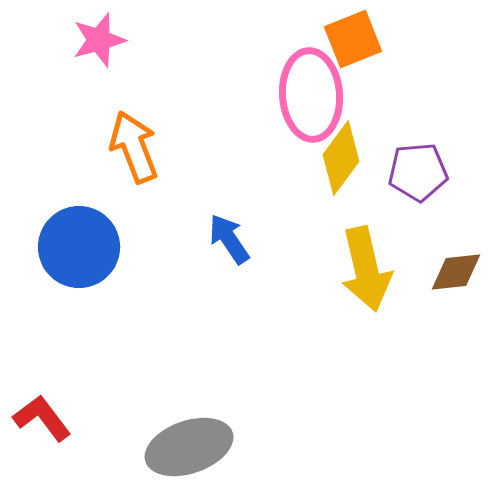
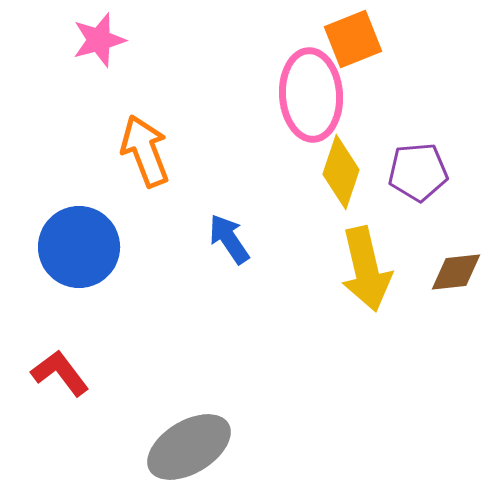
orange arrow: moved 11 px right, 4 px down
yellow diamond: moved 14 px down; rotated 18 degrees counterclockwise
red L-shape: moved 18 px right, 45 px up
gray ellipse: rotated 12 degrees counterclockwise
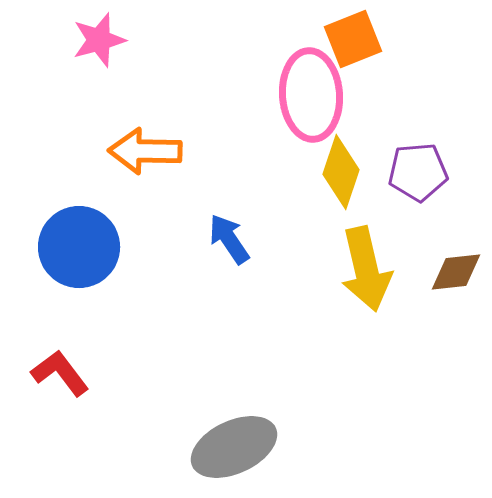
orange arrow: rotated 68 degrees counterclockwise
gray ellipse: moved 45 px right; rotated 6 degrees clockwise
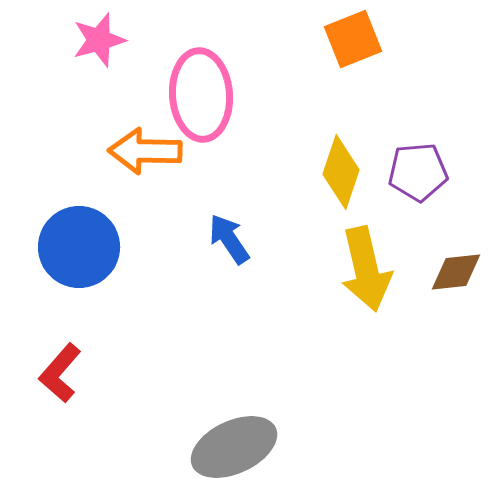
pink ellipse: moved 110 px left
red L-shape: rotated 102 degrees counterclockwise
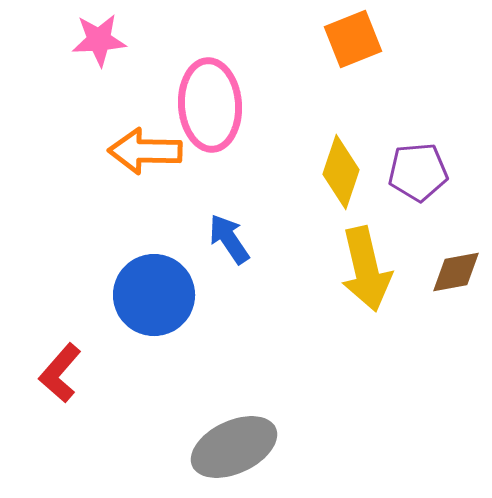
pink star: rotated 12 degrees clockwise
pink ellipse: moved 9 px right, 10 px down
blue circle: moved 75 px right, 48 px down
brown diamond: rotated 4 degrees counterclockwise
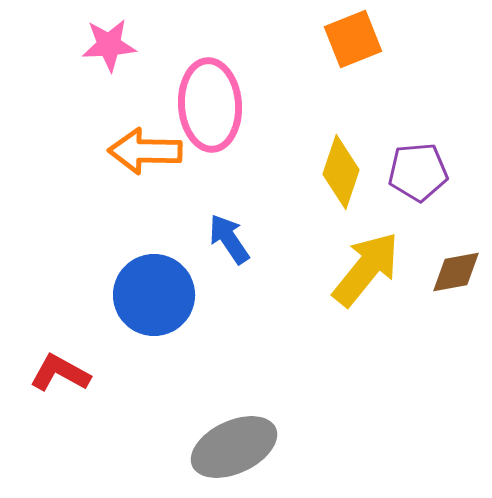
pink star: moved 10 px right, 5 px down
yellow arrow: rotated 128 degrees counterclockwise
red L-shape: rotated 78 degrees clockwise
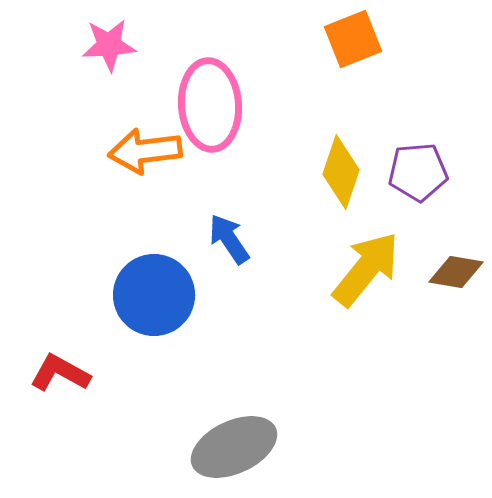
orange arrow: rotated 8 degrees counterclockwise
brown diamond: rotated 20 degrees clockwise
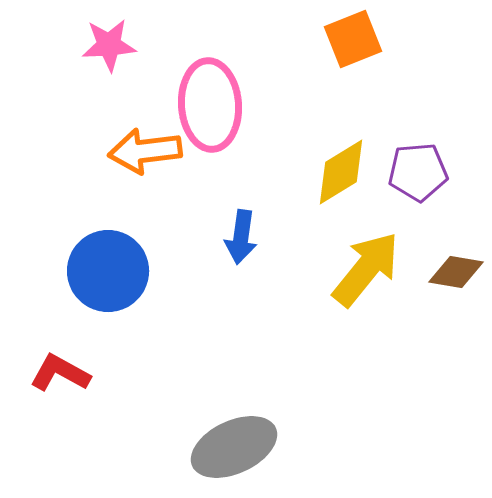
yellow diamond: rotated 40 degrees clockwise
blue arrow: moved 12 px right, 2 px up; rotated 138 degrees counterclockwise
blue circle: moved 46 px left, 24 px up
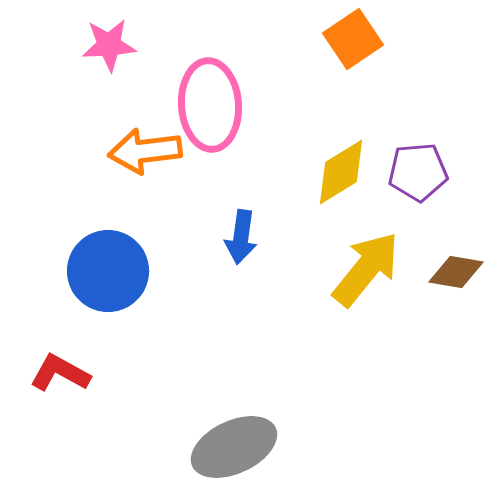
orange square: rotated 12 degrees counterclockwise
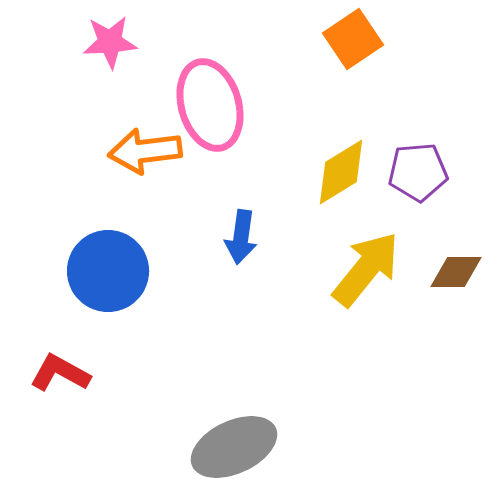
pink star: moved 1 px right, 3 px up
pink ellipse: rotated 12 degrees counterclockwise
brown diamond: rotated 10 degrees counterclockwise
